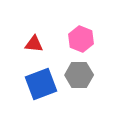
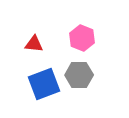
pink hexagon: moved 1 px right, 1 px up
blue square: moved 3 px right
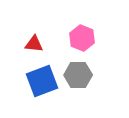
gray hexagon: moved 1 px left
blue square: moved 2 px left, 3 px up
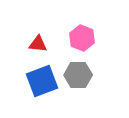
red triangle: moved 4 px right
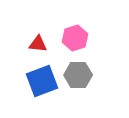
pink hexagon: moved 7 px left; rotated 20 degrees clockwise
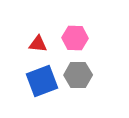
pink hexagon: rotated 20 degrees clockwise
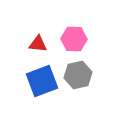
pink hexagon: moved 1 px left, 1 px down
gray hexagon: rotated 12 degrees counterclockwise
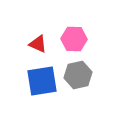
red triangle: rotated 18 degrees clockwise
blue square: rotated 12 degrees clockwise
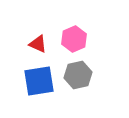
pink hexagon: rotated 25 degrees counterclockwise
blue square: moved 3 px left
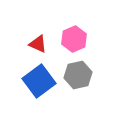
blue square: rotated 28 degrees counterclockwise
